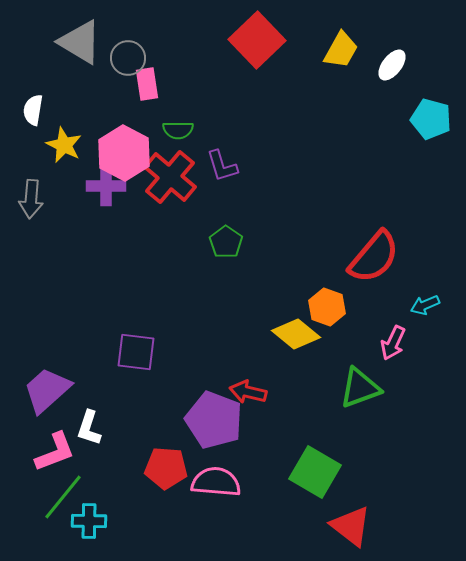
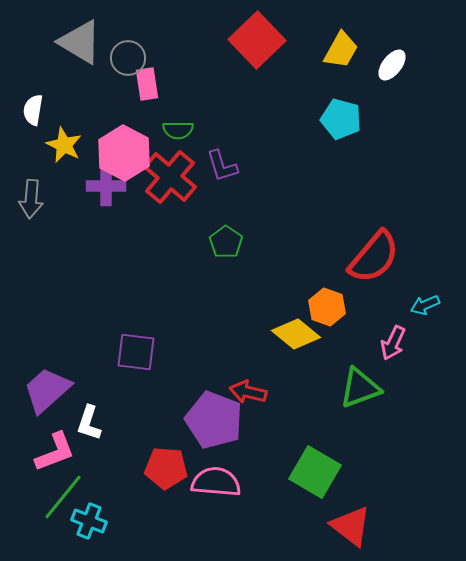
cyan pentagon: moved 90 px left
white L-shape: moved 5 px up
cyan cross: rotated 20 degrees clockwise
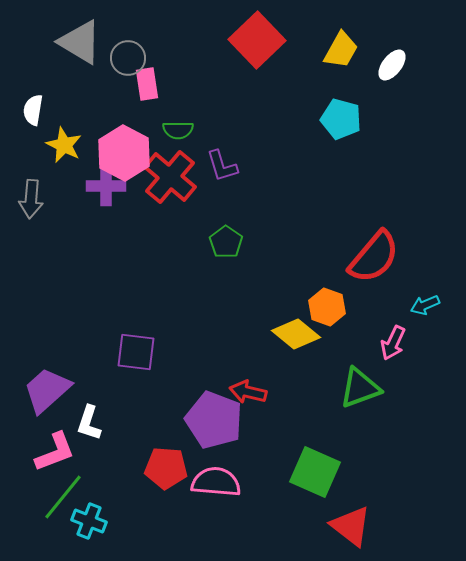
green square: rotated 6 degrees counterclockwise
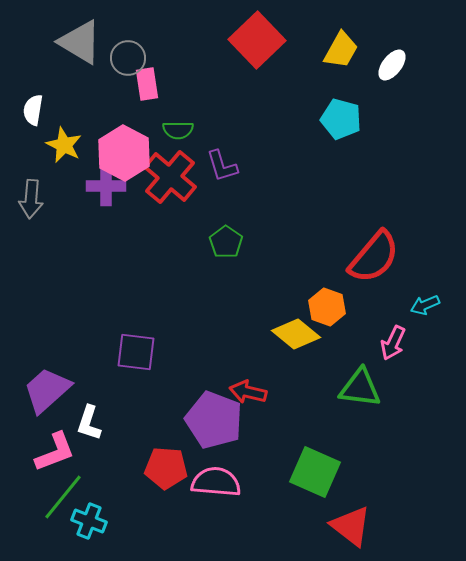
green triangle: rotated 27 degrees clockwise
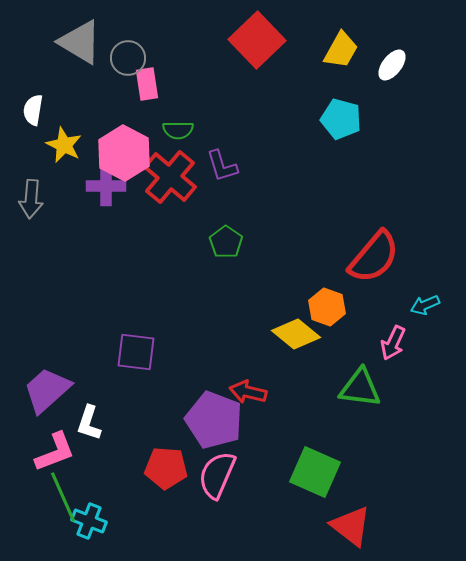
pink semicircle: moved 1 px right, 7 px up; rotated 72 degrees counterclockwise
green line: rotated 63 degrees counterclockwise
